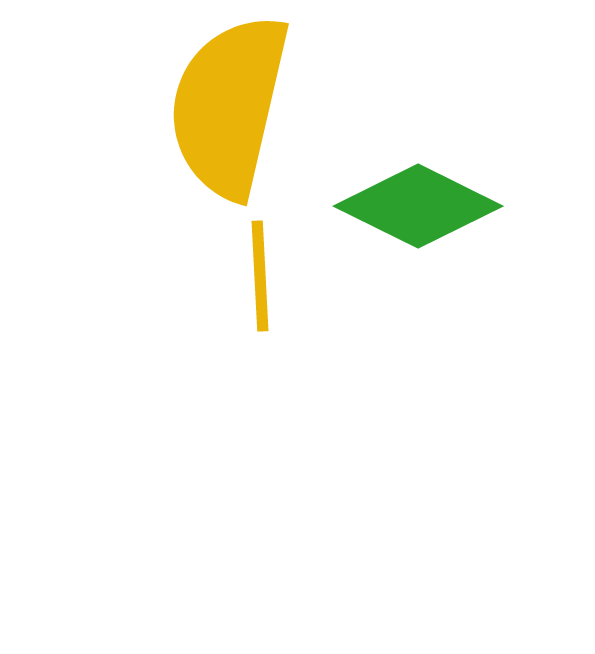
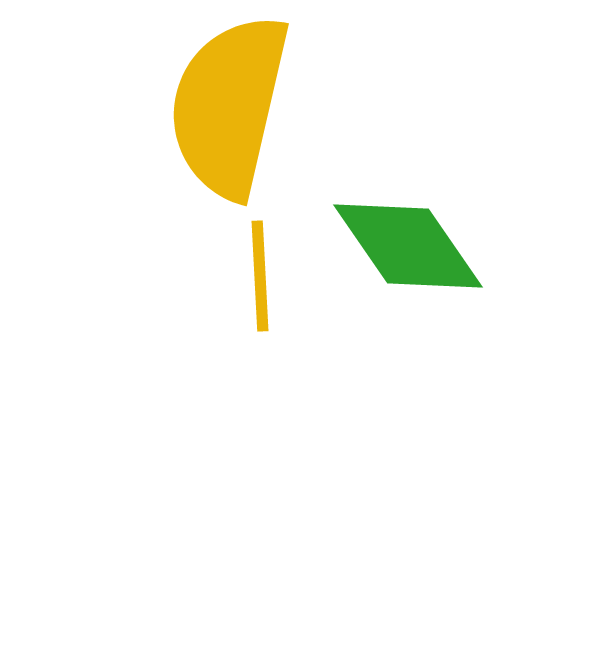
green diamond: moved 10 px left, 40 px down; rotated 29 degrees clockwise
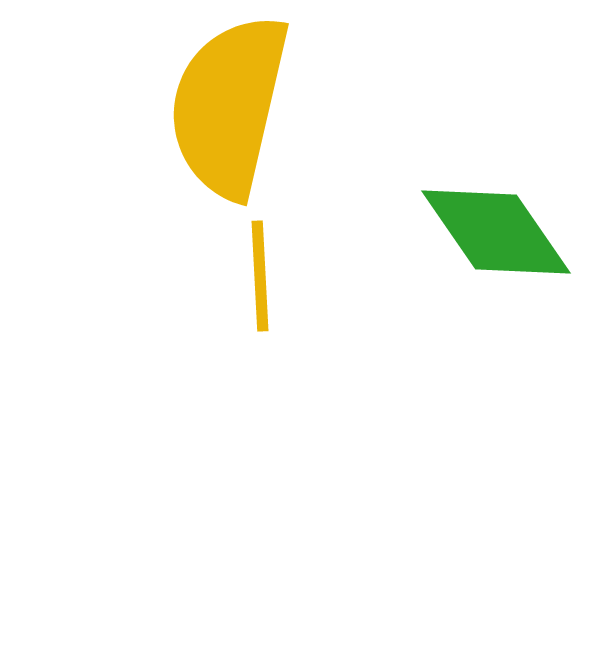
green diamond: moved 88 px right, 14 px up
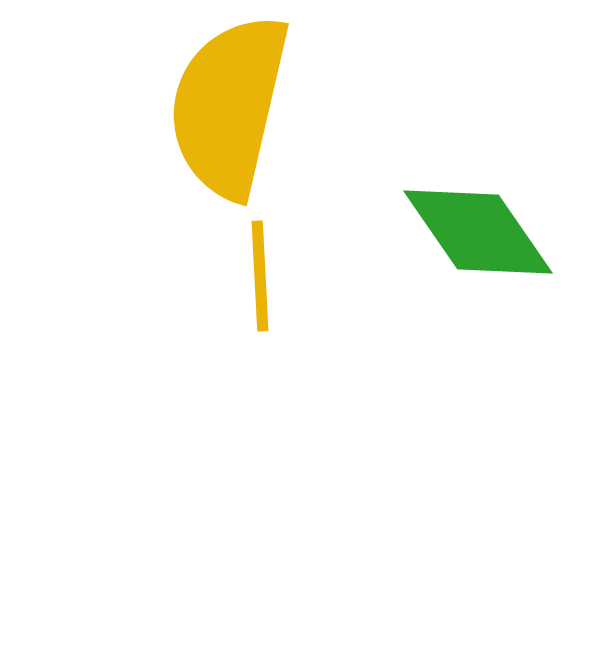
green diamond: moved 18 px left
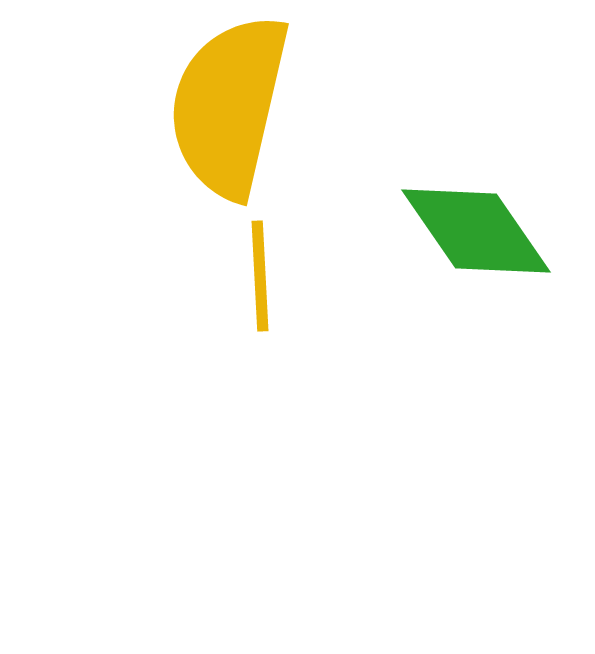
green diamond: moved 2 px left, 1 px up
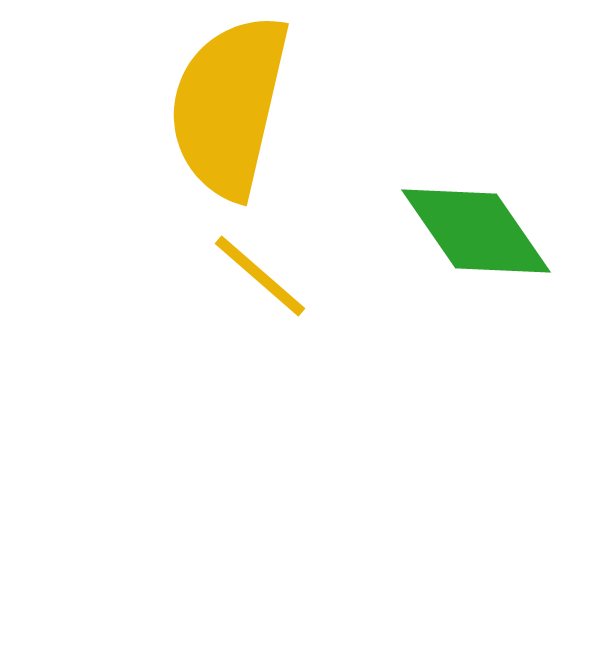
yellow line: rotated 46 degrees counterclockwise
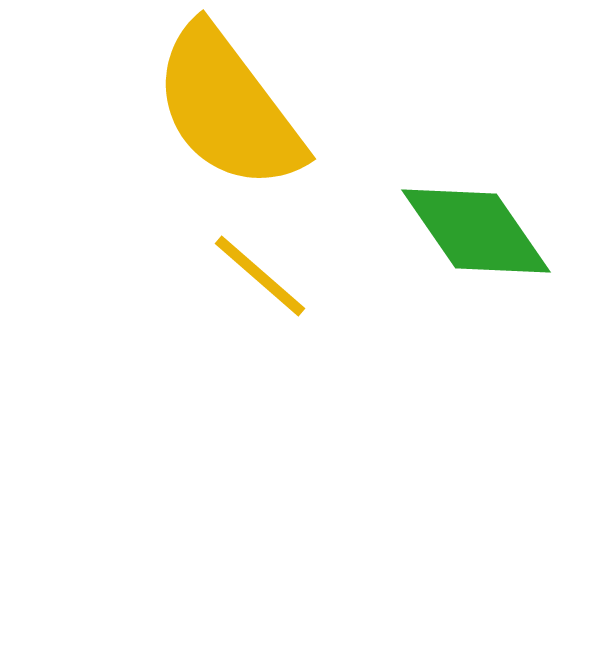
yellow semicircle: moved 1 px left, 2 px down; rotated 50 degrees counterclockwise
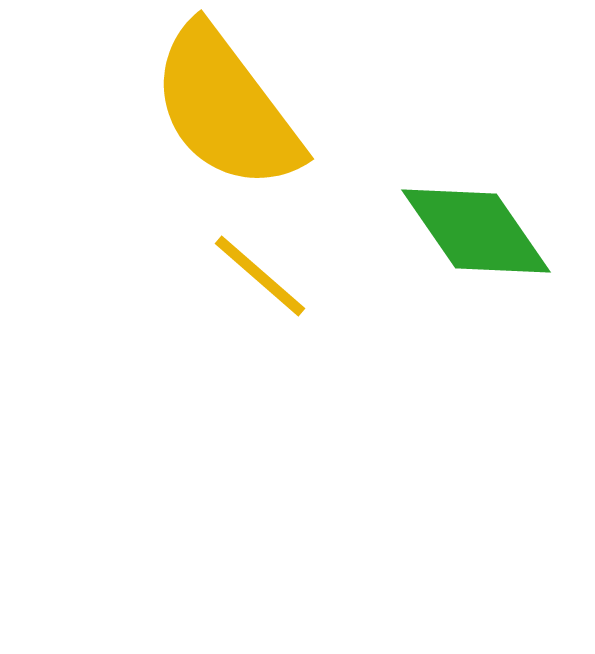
yellow semicircle: moved 2 px left
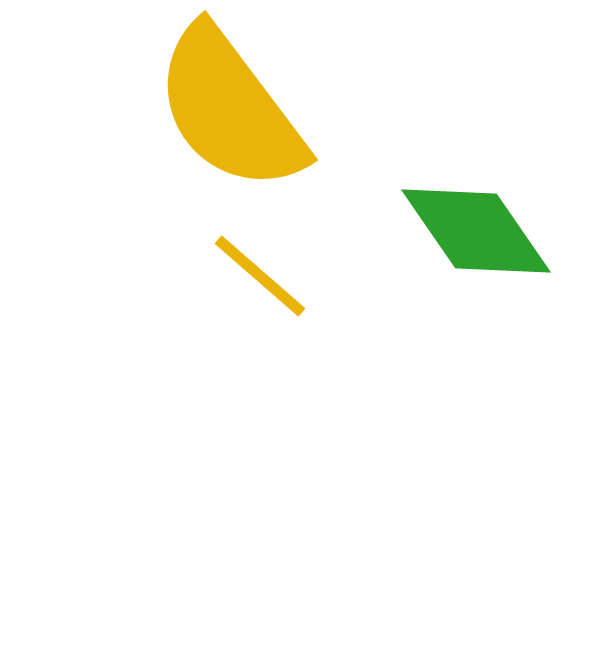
yellow semicircle: moved 4 px right, 1 px down
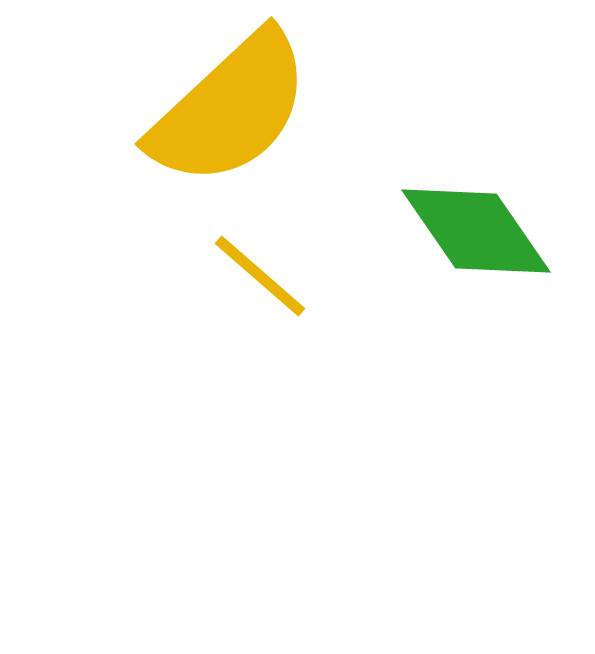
yellow semicircle: rotated 96 degrees counterclockwise
